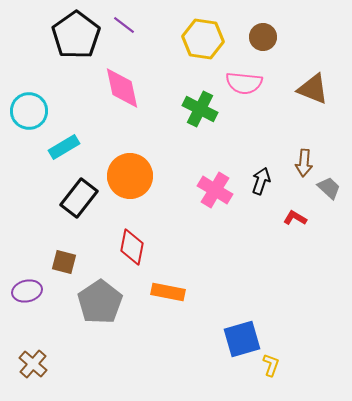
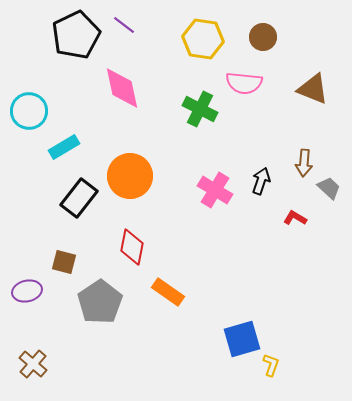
black pentagon: rotated 9 degrees clockwise
orange rectangle: rotated 24 degrees clockwise
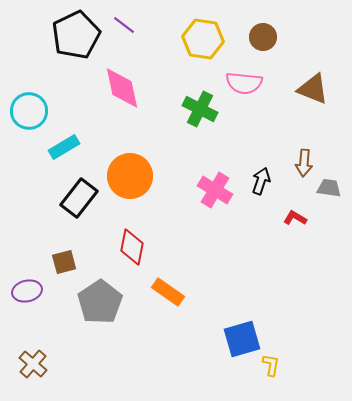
gray trapezoid: rotated 35 degrees counterclockwise
brown square: rotated 30 degrees counterclockwise
yellow L-shape: rotated 10 degrees counterclockwise
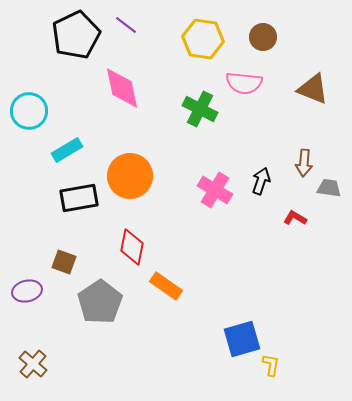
purple line: moved 2 px right
cyan rectangle: moved 3 px right, 3 px down
black rectangle: rotated 42 degrees clockwise
brown square: rotated 35 degrees clockwise
orange rectangle: moved 2 px left, 6 px up
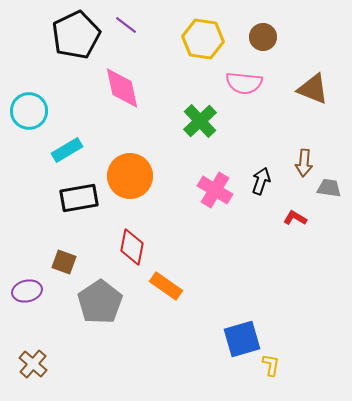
green cross: moved 12 px down; rotated 20 degrees clockwise
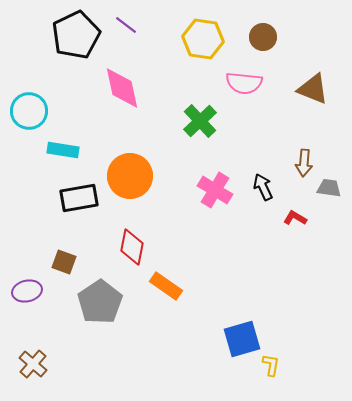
cyan rectangle: moved 4 px left; rotated 40 degrees clockwise
black arrow: moved 2 px right, 6 px down; rotated 44 degrees counterclockwise
